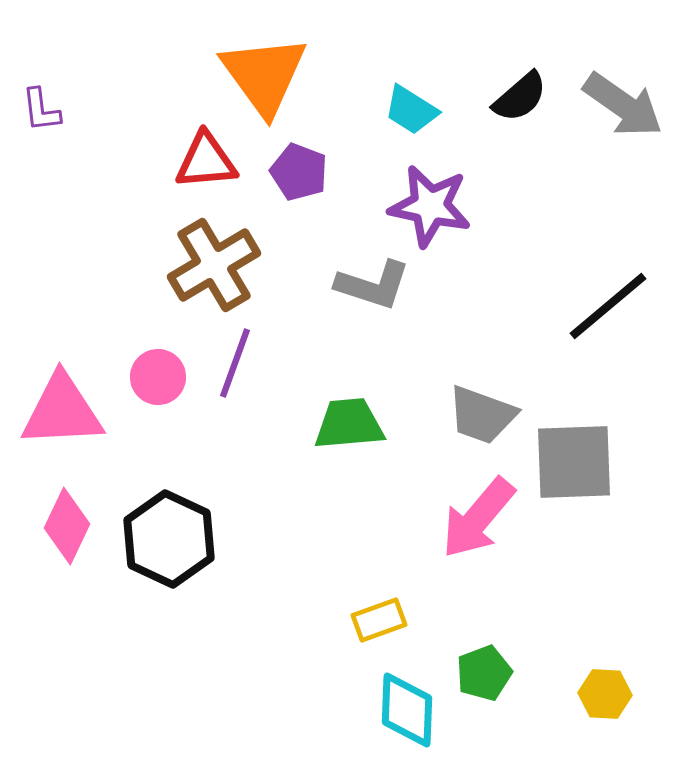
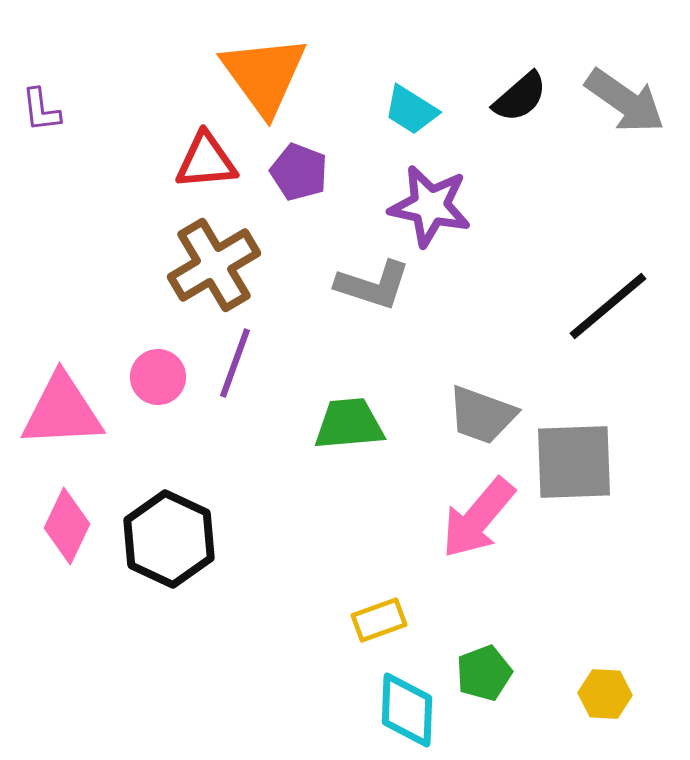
gray arrow: moved 2 px right, 4 px up
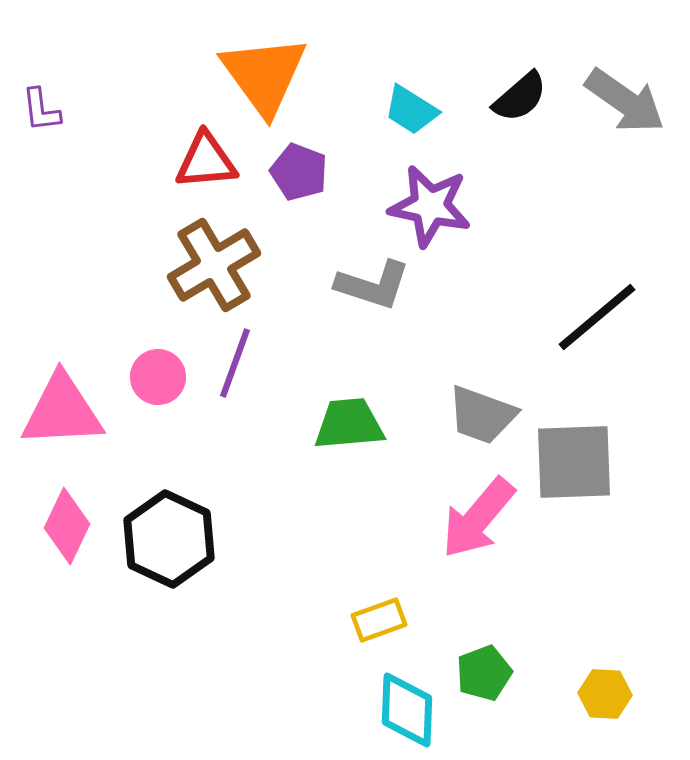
black line: moved 11 px left, 11 px down
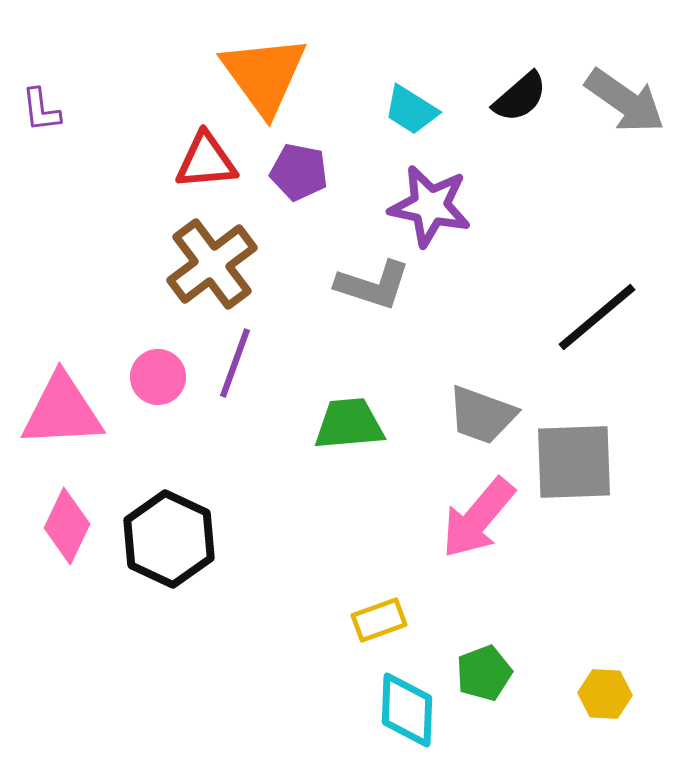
purple pentagon: rotated 10 degrees counterclockwise
brown cross: moved 2 px left, 1 px up; rotated 6 degrees counterclockwise
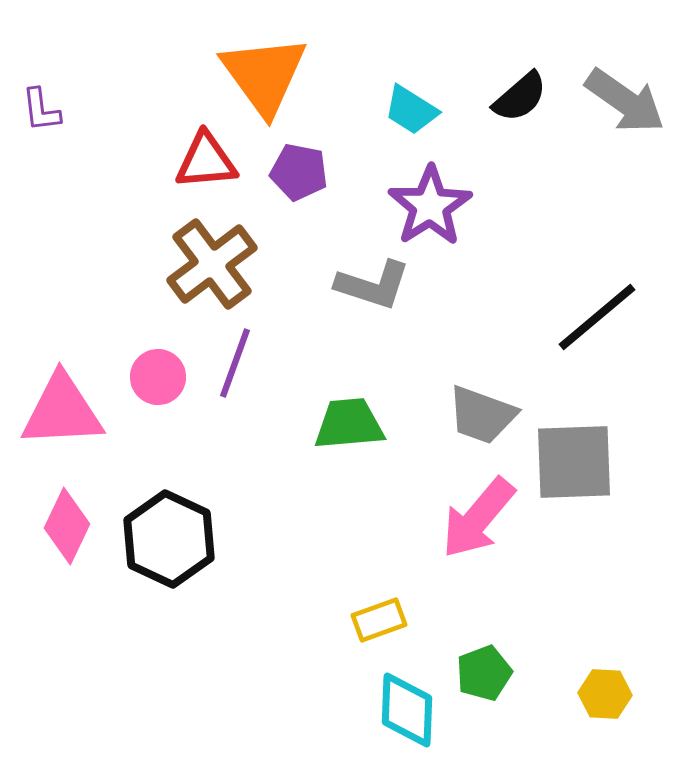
purple star: rotated 28 degrees clockwise
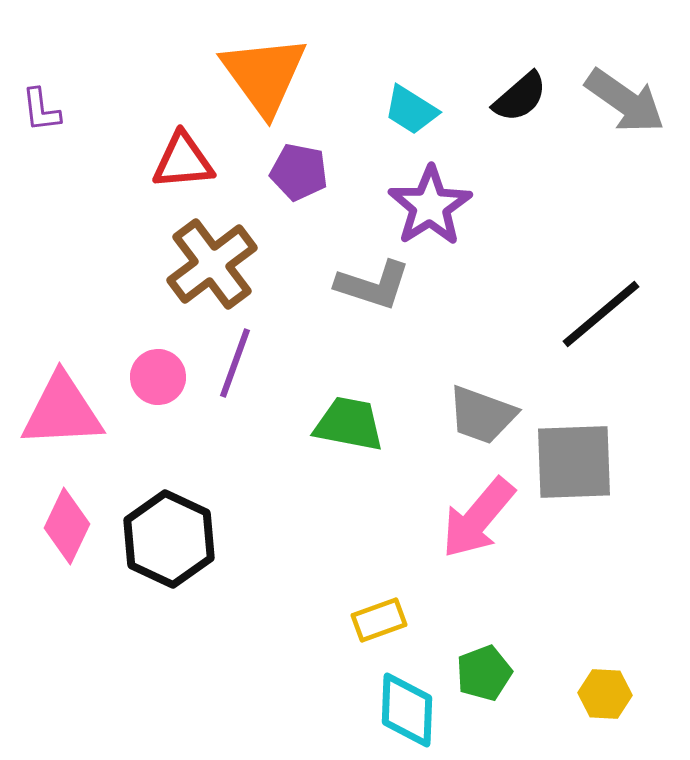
red triangle: moved 23 px left
black line: moved 4 px right, 3 px up
green trapezoid: rotated 16 degrees clockwise
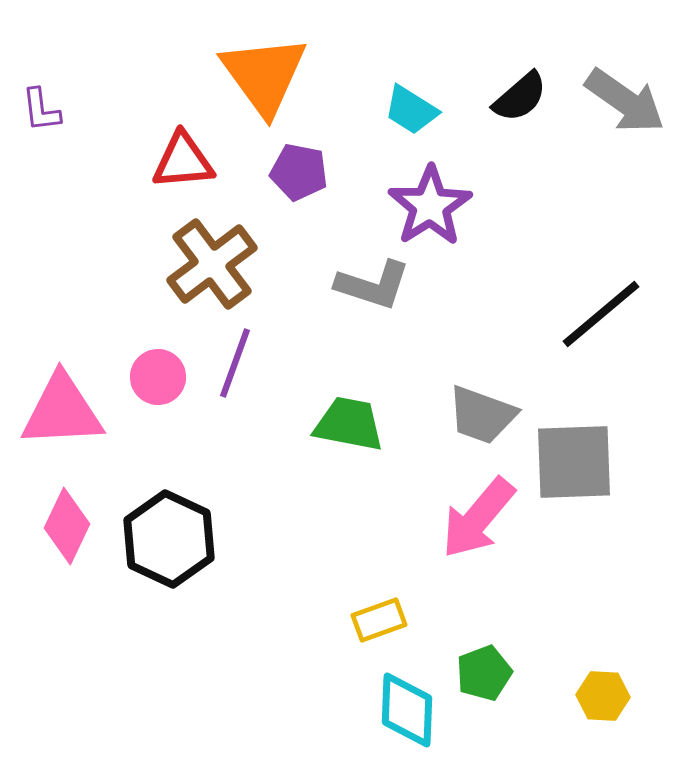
yellow hexagon: moved 2 px left, 2 px down
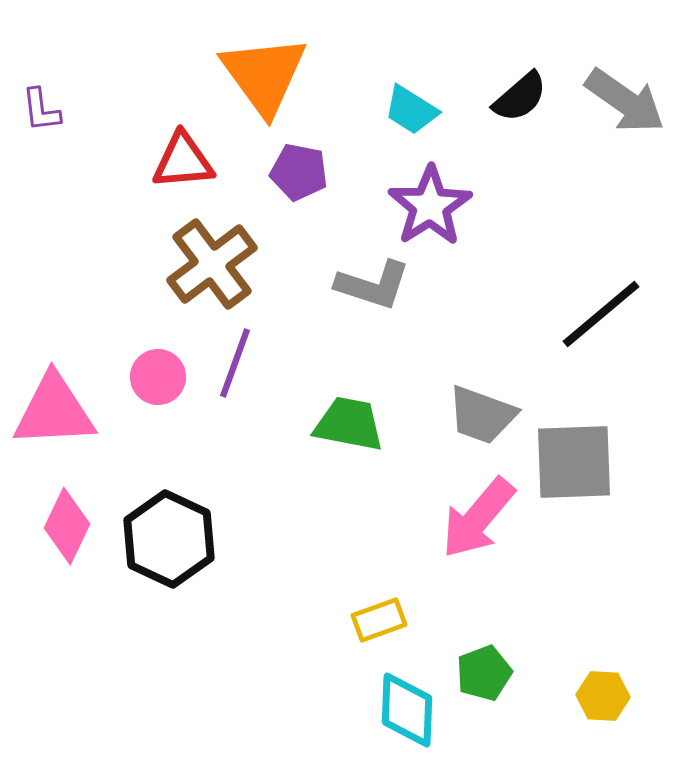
pink triangle: moved 8 px left
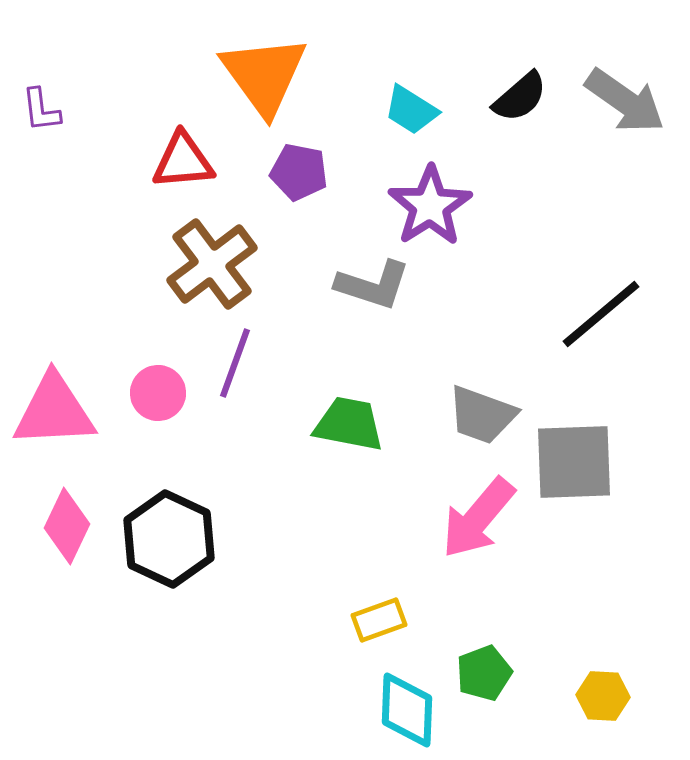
pink circle: moved 16 px down
